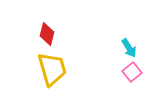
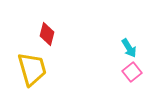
yellow trapezoid: moved 20 px left
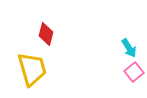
red diamond: moved 1 px left
pink square: moved 2 px right
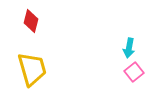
red diamond: moved 15 px left, 13 px up
cyan arrow: rotated 42 degrees clockwise
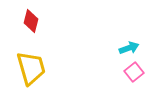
cyan arrow: rotated 120 degrees counterclockwise
yellow trapezoid: moved 1 px left, 1 px up
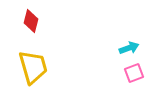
yellow trapezoid: moved 2 px right, 1 px up
pink square: moved 1 px down; rotated 18 degrees clockwise
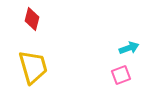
red diamond: moved 1 px right, 2 px up
pink square: moved 13 px left, 2 px down
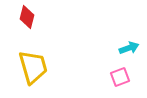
red diamond: moved 5 px left, 2 px up
pink square: moved 1 px left, 2 px down
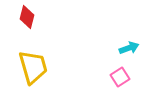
pink square: rotated 12 degrees counterclockwise
